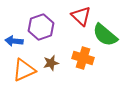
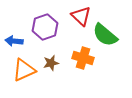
purple hexagon: moved 4 px right
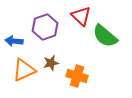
green semicircle: moved 1 px down
orange cross: moved 6 px left, 18 px down
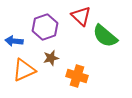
brown star: moved 5 px up
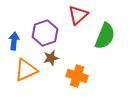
red triangle: moved 3 px left, 1 px up; rotated 35 degrees clockwise
purple hexagon: moved 6 px down
green semicircle: rotated 108 degrees counterclockwise
blue arrow: rotated 90 degrees clockwise
orange triangle: moved 2 px right
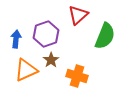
purple hexagon: moved 1 px right, 1 px down
blue arrow: moved 2 px right, 2 px up
brown star: moved 2 px down; rotated 21 degrees counterclockwise
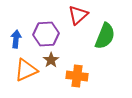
purple hexagon: rotated 15 degrees clockwise
orange cross: rotated 10 degrees counterclockwise
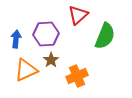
orange cross: rotated 30 degrees counterclockwise
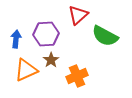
green semicircle: rotated 96 degrees clockwise
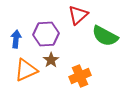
orange cross: moved 3 px right
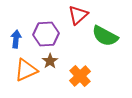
brown star: moved 1 px left, 1 px down
orange cross: rotated 20 degrees counterclockwise
